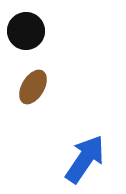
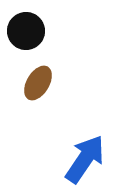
brown ellipse: moved 5 px right, 4 px up
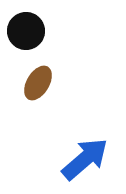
blue arrow: rotated 15 degrees clockwise
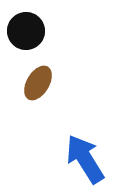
blue arrow: rotated 81 degrees counterclockwise
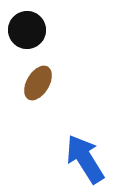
black circle: moved 1 px right, 1 px up
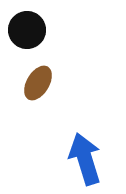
blue arrow: rotated 15 degrees clockwise
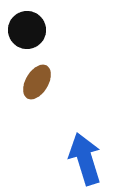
brown ellipse: moved 1 px left, 1 px up
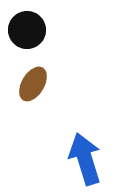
brown ellipse: moved 4 px left, 2 px down
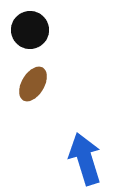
black circle: moved 3 px right
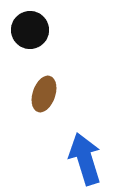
brown ellipse: moved 11 px right, 10 px down; rotated 12 degrees counterclockwise
